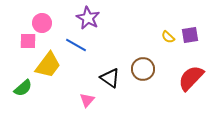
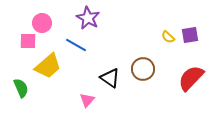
yellow trapezoid: moved 1 px down; rotated 12 degrees clockwise
green semicircle: moved 2 px left; rotated 72 degrees counterclockwise
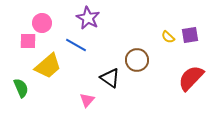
brown circle: moved 6 px left, 9 px up
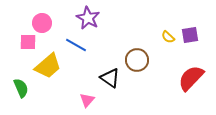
pink square: moved 1 px down
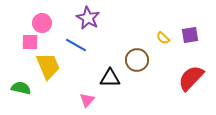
yellow semicircle: moved 5 px left, 1 px down
pink square: moved 2 px right
yellow trapezoid: rotated 72 degrees counterclockwise
black triangle: rotated 35 degrees counterclockwise
green semicircle: rotated 54 degrees counterclockwise
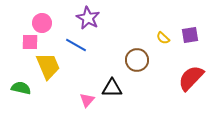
black triangle: moved 2 px right, 10 px down
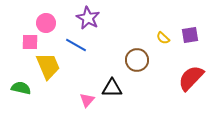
pink circle: moved 4 px right
